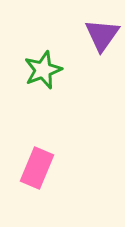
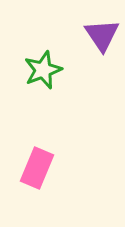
purple triangle: rotated 9 degrees counterclockwise
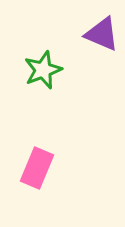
purple triangle: moved 1 px up; rotated 33 degrees counterclockwise
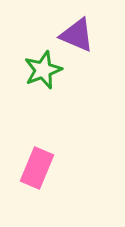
purple triangle: moved 25 px left, 1 px down
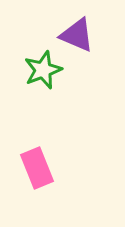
pink rectangle: rotated 45 degrees counterclockwise
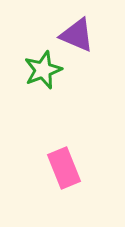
pink rectangle: moved 27 px right
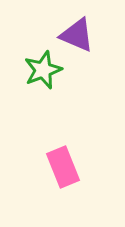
pink rectangle: moved 1 px left, 1 px up
